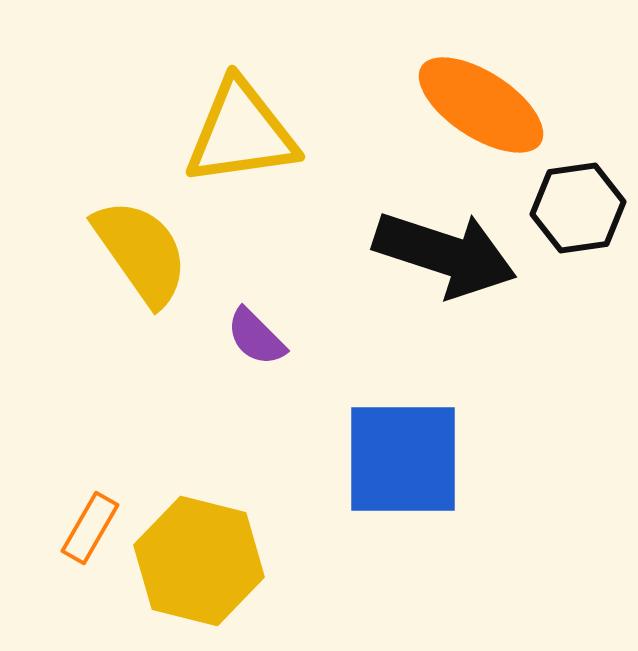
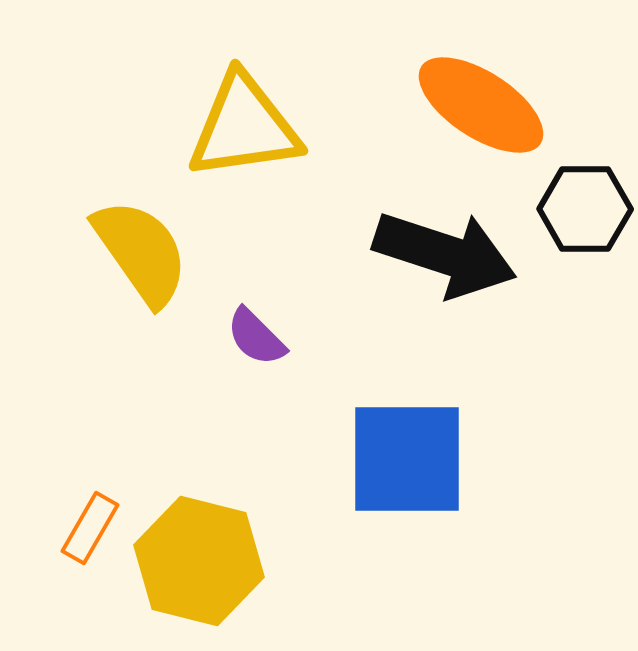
yellow triangle: moved 3 px right, 6 px up
black hexagon: moved 7 px right, 1 px down; rotated 8 degrees clockwise
blue square: moved 4 px right
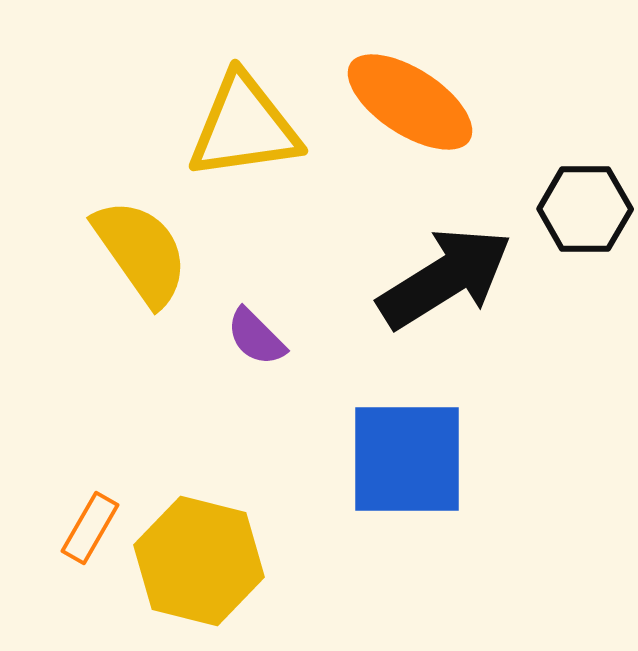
orange ellipse: moved 71 px left, 3 px up
black arrow: moved 24 px down; rotated 50 degrees counterclockwise
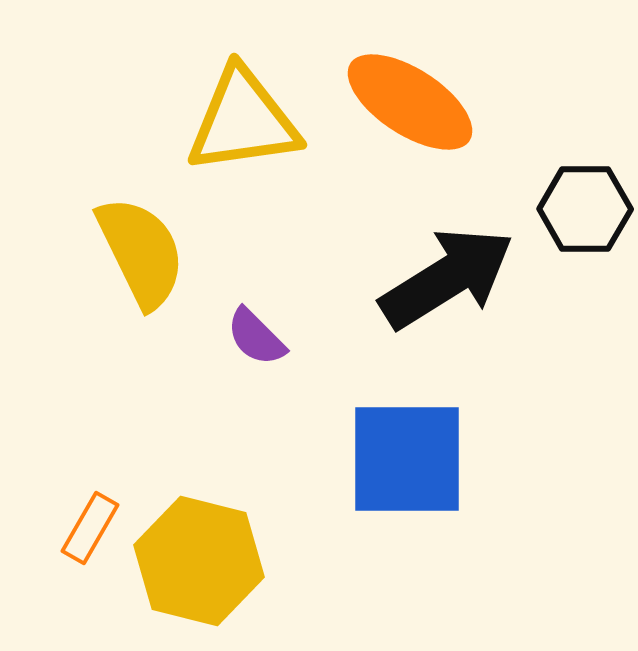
yellow triangle: moved 1 px left, 6 px up
yellow semicircle: rotated 9 degrees clockwise
black arrow: moved 2 px right
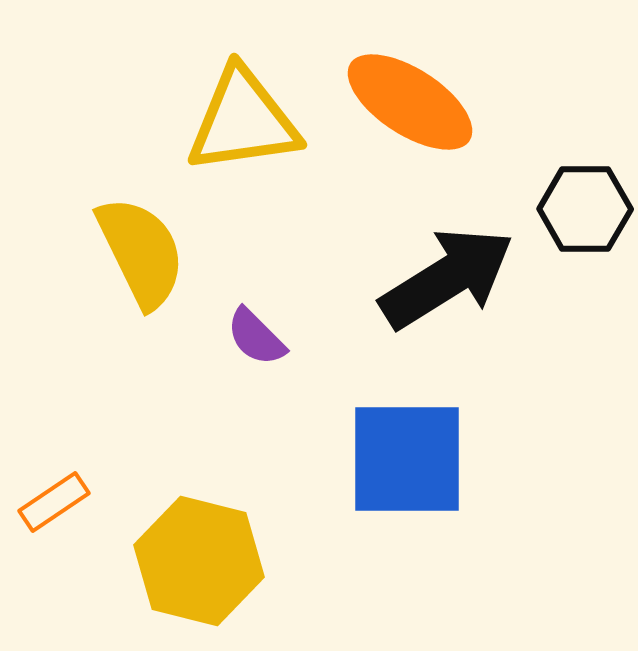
orange rectangle: moved 36 px left, 26 px up; rotated 26 degrees clockwise
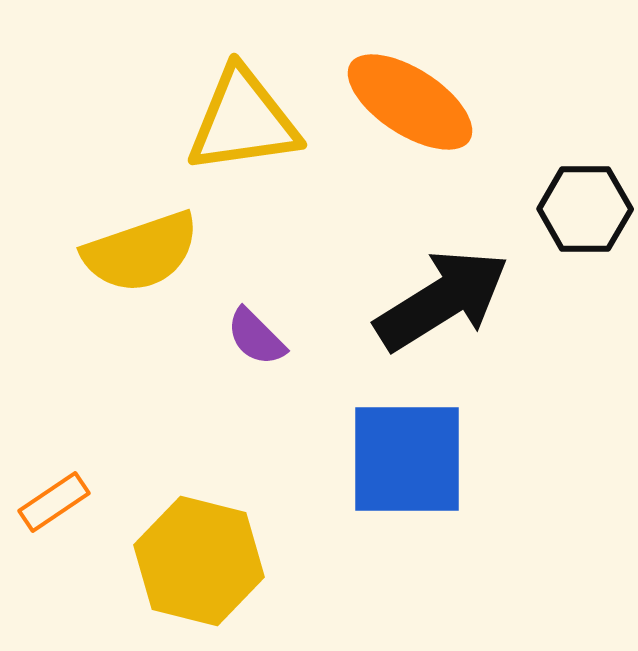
yellow semicircle: rotated 97 degrees clockwise
black arrow: moved 5 px left, 22 px down
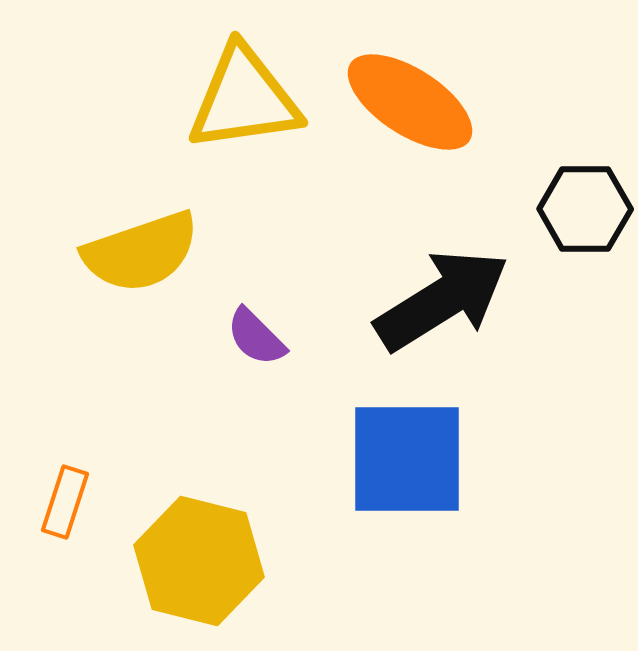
yellow triangle: moved 1 px right, 22 px up
orange rectangle: moved 11 px right; rotated 38 degrees counterclockwise
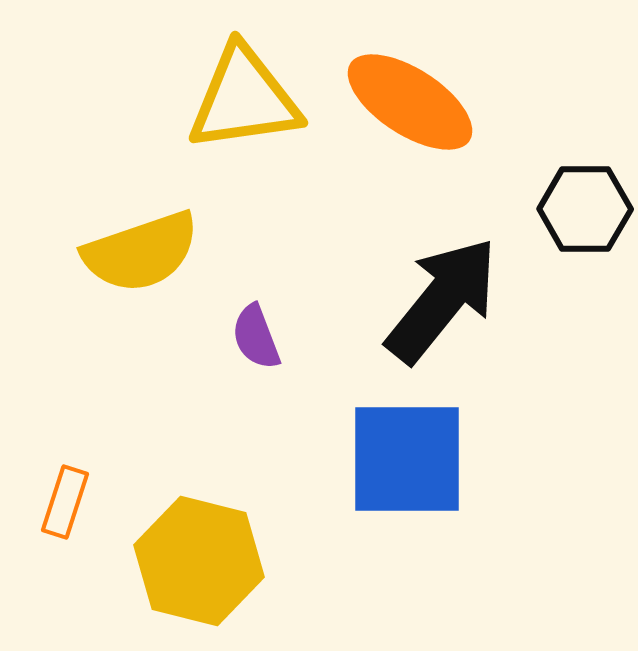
black arrow: rotated 19 degrees counterclockwise
purple semicircle: rotated 24 degrees clockwise
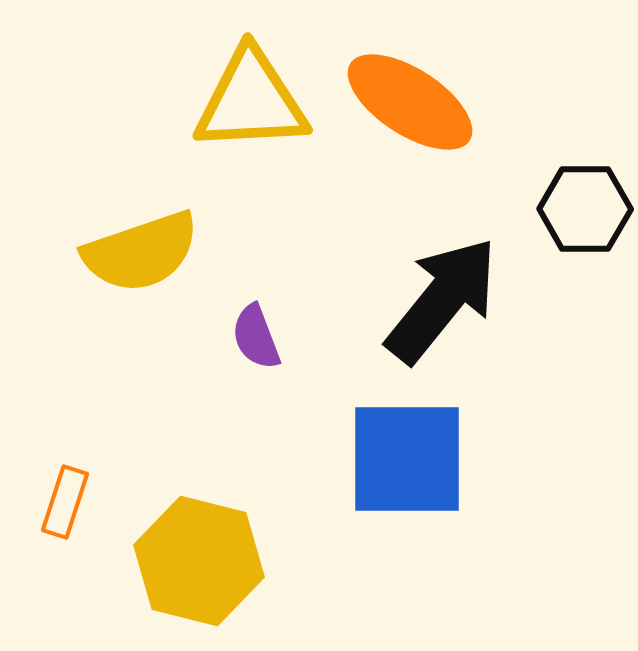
yellow triangle: moved 7 px right, 2 px down; rotated 5 degrees clockwise
